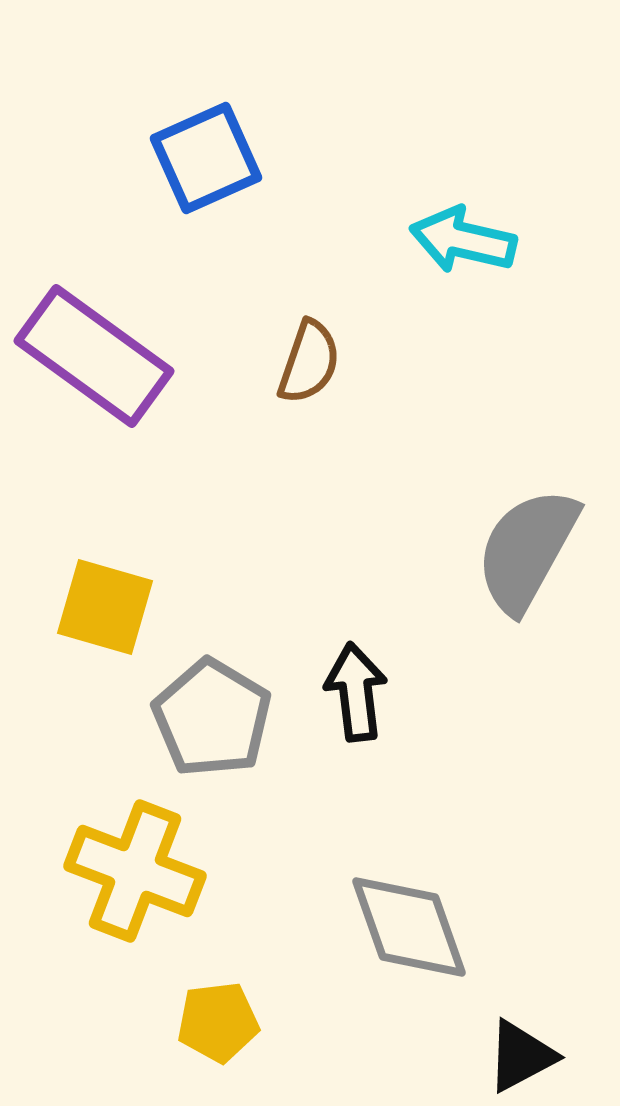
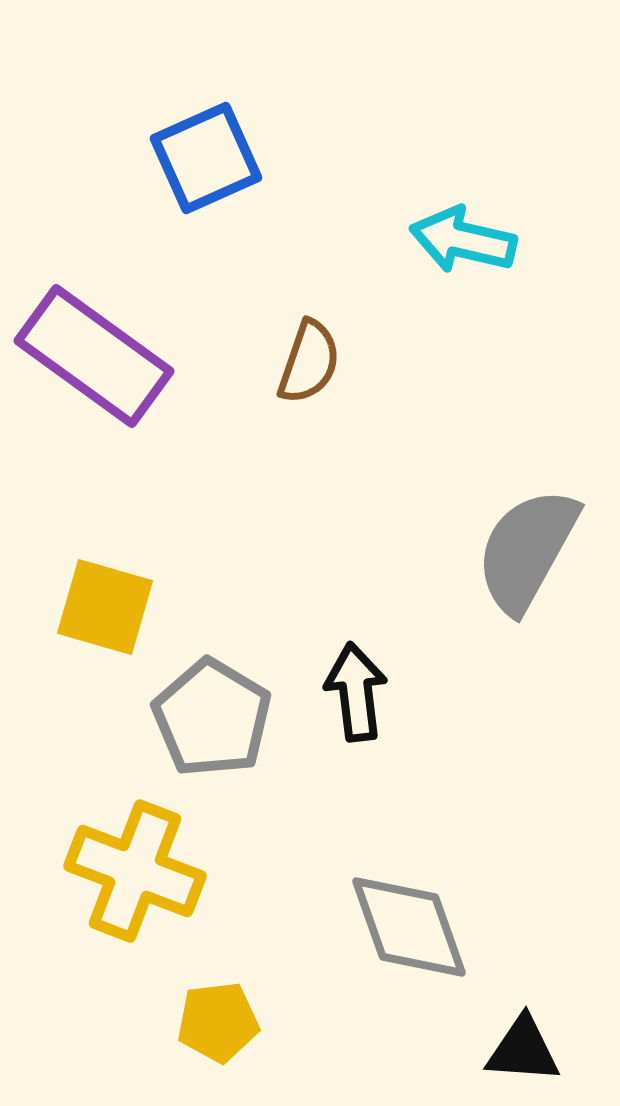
black triangle: moved 2 px right, 6 px up; rotated 32 degrees clockwise
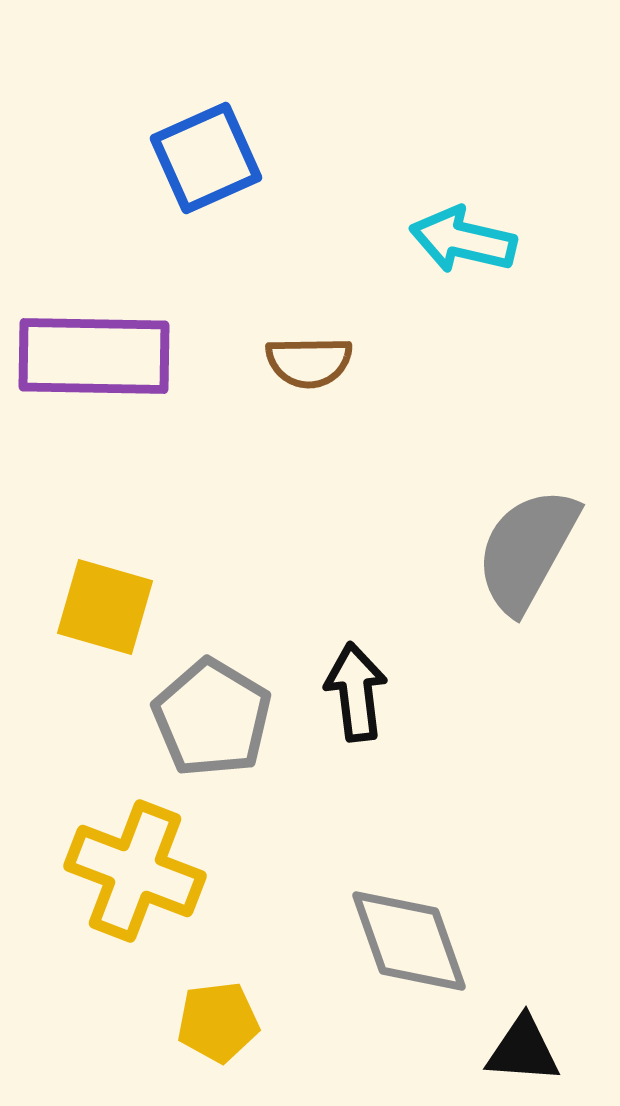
purple rectangle: rotated 35 degrees counterclockwise
brown semicircle: rotated 70 degrees clockwise
gray diamond: moved 14 px down
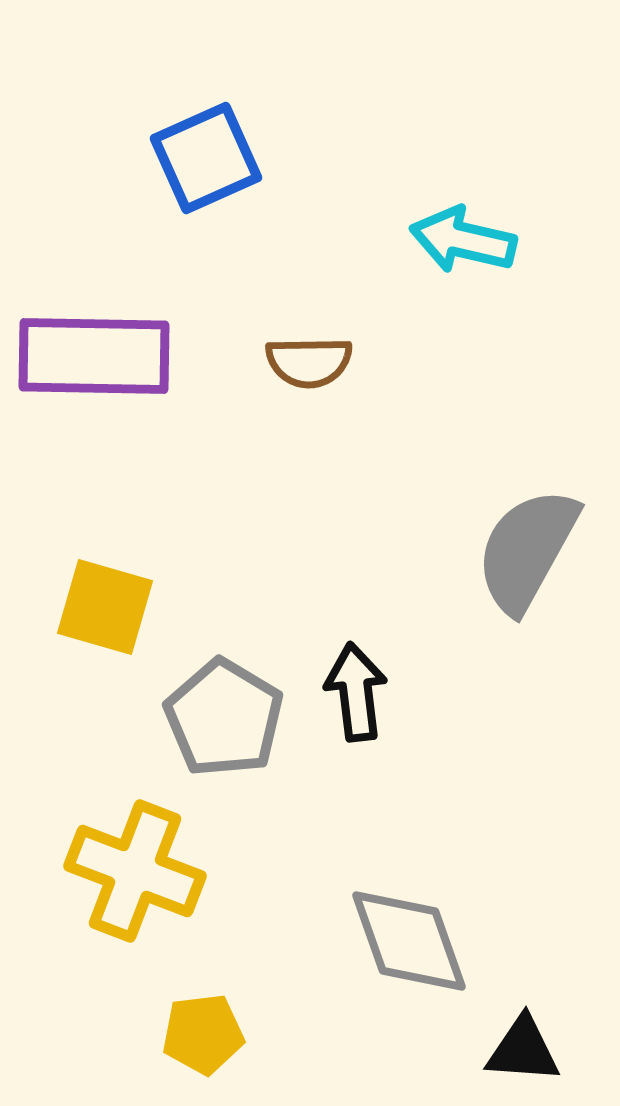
gray pentagon: moved 12 px right
yellow pentagon: moved 15 px left, 12 px down
